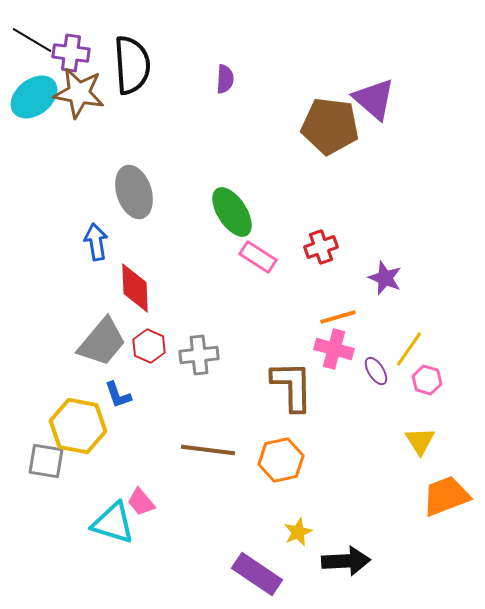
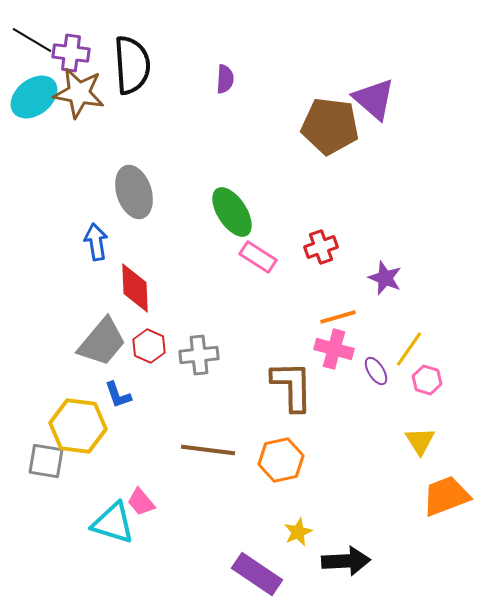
yellow hexagon: rotated 4 degrees counterclockwise
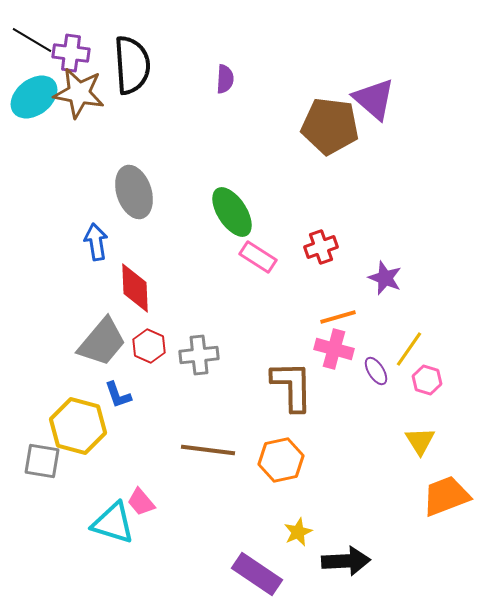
yellow hexagon: rotated 8 degrees clockwise
gray square: moved 4 px left
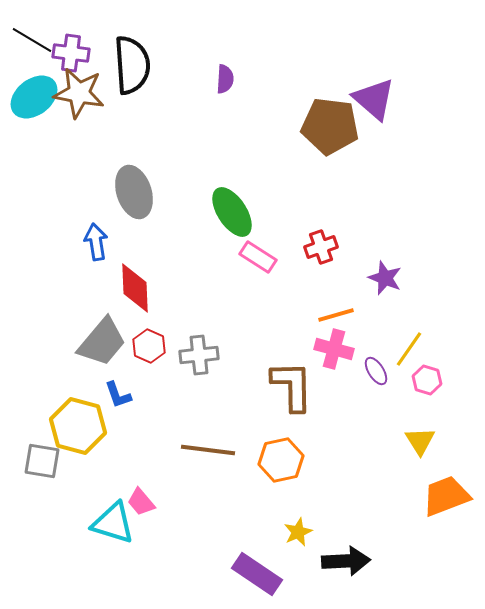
orange line: moved 2 px left, 2 px up
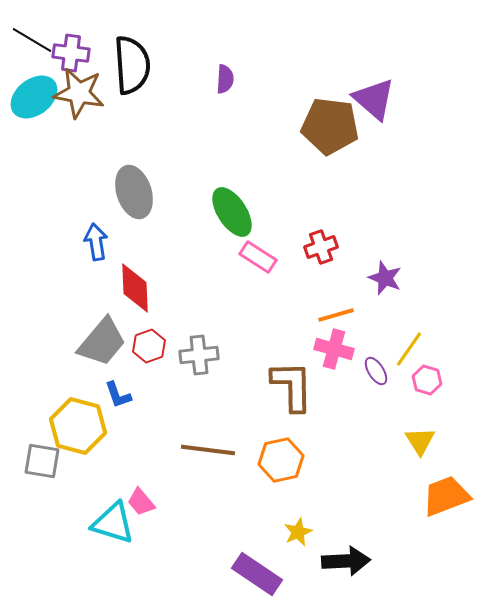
red hexagon: rotated 16 degrees clockwise
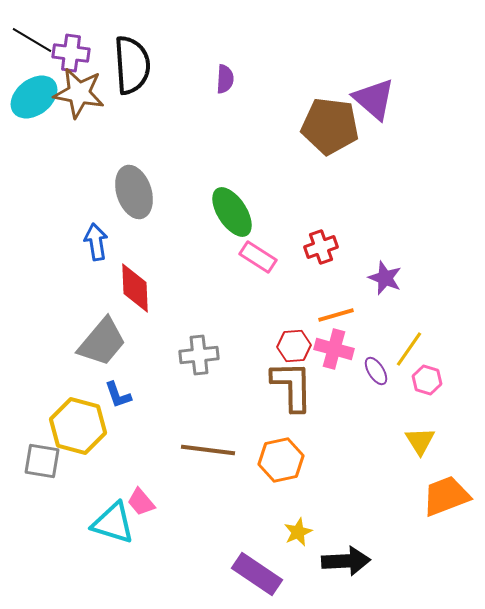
red hexagon: moved 145 px right; rotated 16 degrees clockwise
